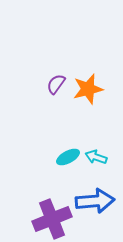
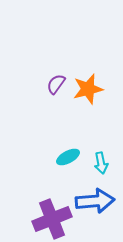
cyan arrow: moved 5 px right, 6 px down; rotated 120 degrees counterclockwise
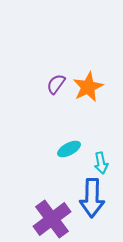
orange star: moved 2 px up; rotated 12 degrees counterclockwise
cyan ellipse: moved 1 px right, 8 px up
blue arrow: moved 3 px left, 3 px up; rotated 96 degrees clockwise
purple cross: rotated 15 degrees counterclockwise
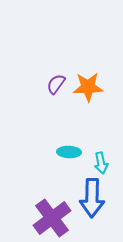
orange star: rotated 24 degrees clockwise
cyan ellipse: moved 3 px down; rotated 30 degrees clockwise
purple cross: moved 1 px up
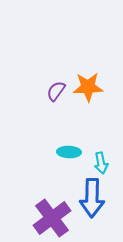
purple semicircle: moved 7 px down
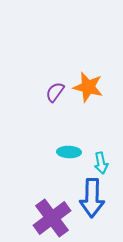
orange star: rotated 16 degrees clockwise
purple semicircle: moved 1 px left, 1 px down
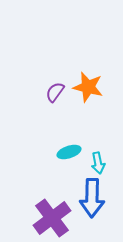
cyan ellipse: rotated 20 degrees counterclockwise
cyan arrow: moved 3 px left
